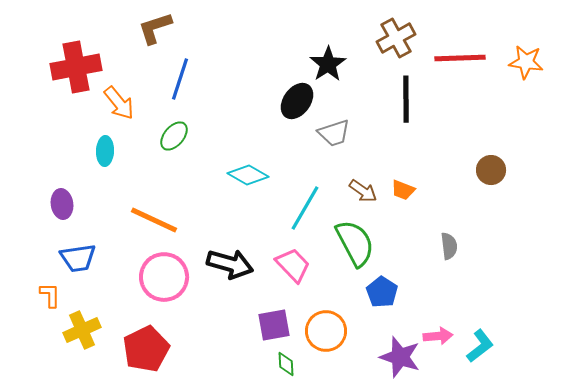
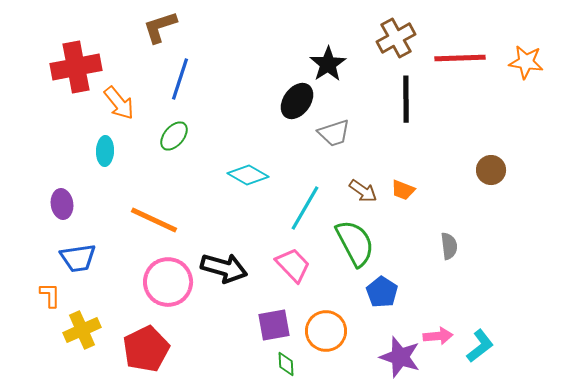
brown L-shape: moved 5 px right, 1 px up
black arrow: moved 6 px left, 4 px down
pink circle: moved 4 px right, 5 px down
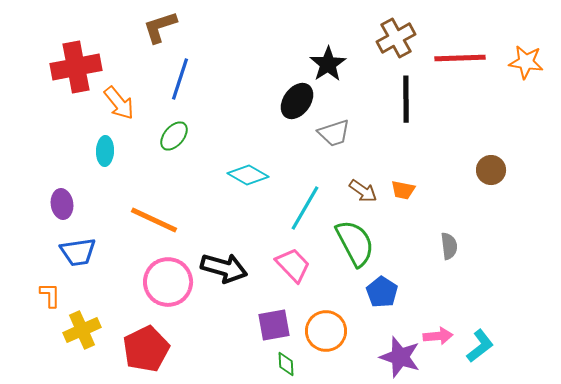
orange trapezoid: rotated 10 degrees counterclockwise
blue trapezoid: moved 6 px up
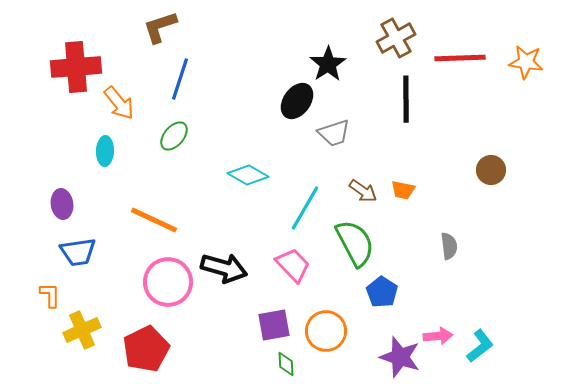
red cross: rotated 6 degrees clockwise
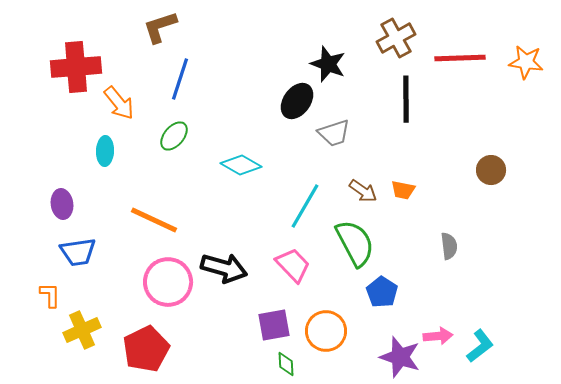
black star: rotated 18 degrees counterclockwise
cyan diamond: moved 7 px left, 10 px up
cyan line: moved 2 px up
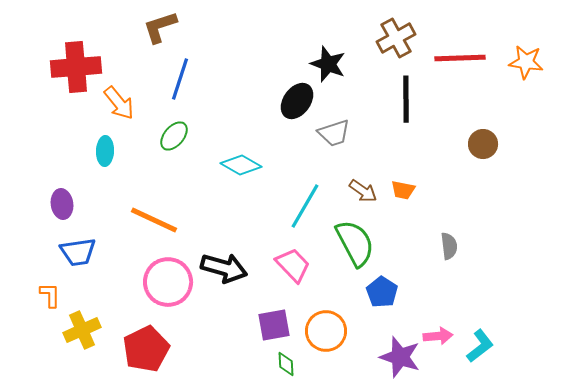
brown circle: moved 8 px left, 26 px up
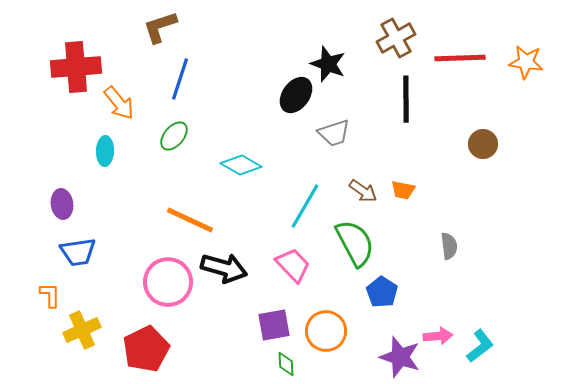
black ellipse: moved 1 px left, 6 px up
orange line: moved 36 px right
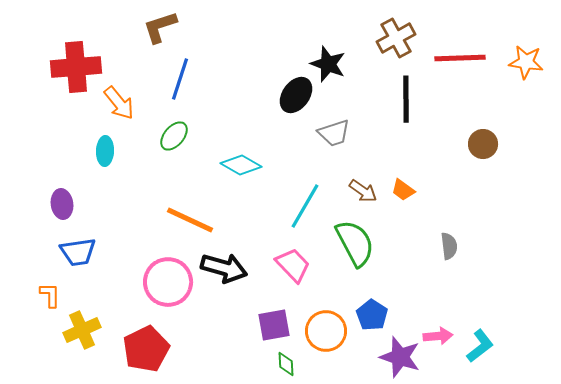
orange trapezoid: rotated 25 degrees clockwise
blue pentagon: moved 10 px left, 23 px down
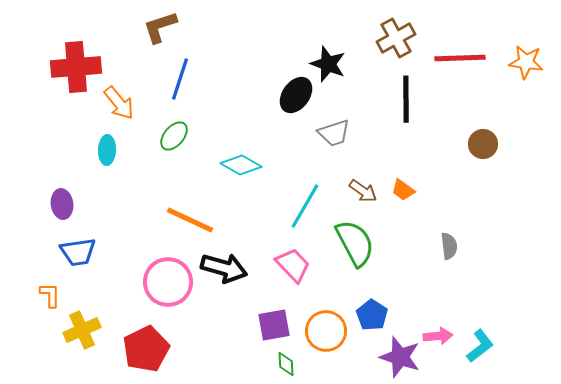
cyan ellipse: moved 2 px right, 1 px up
